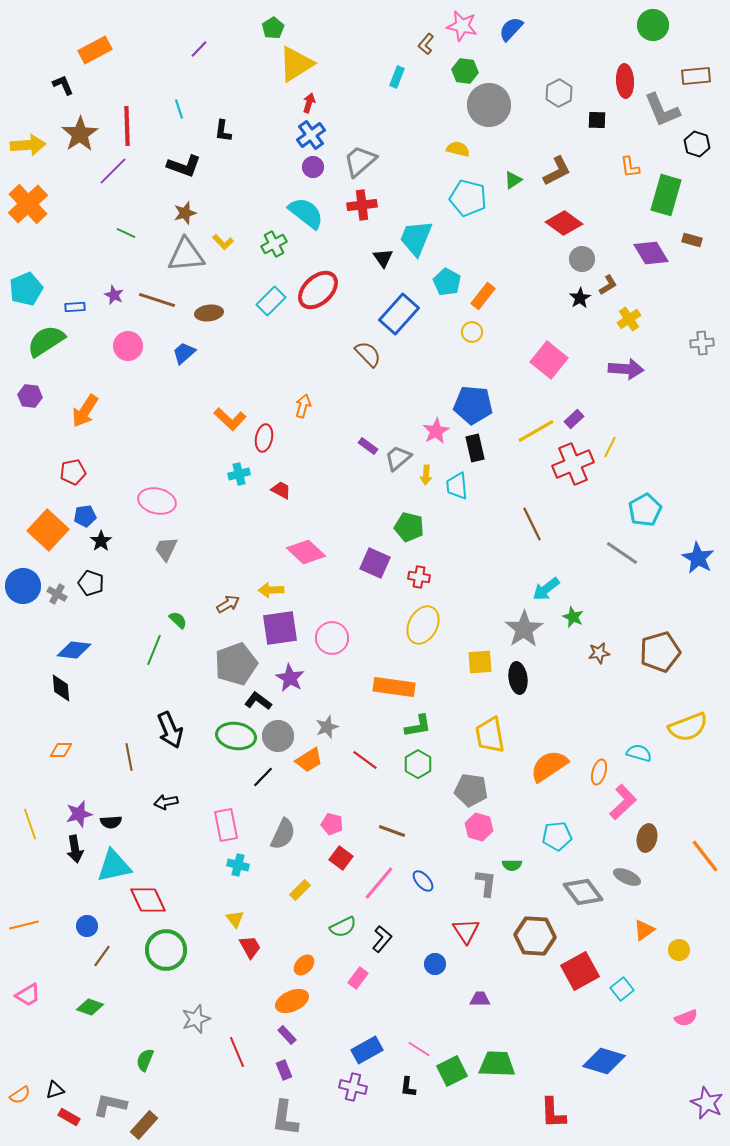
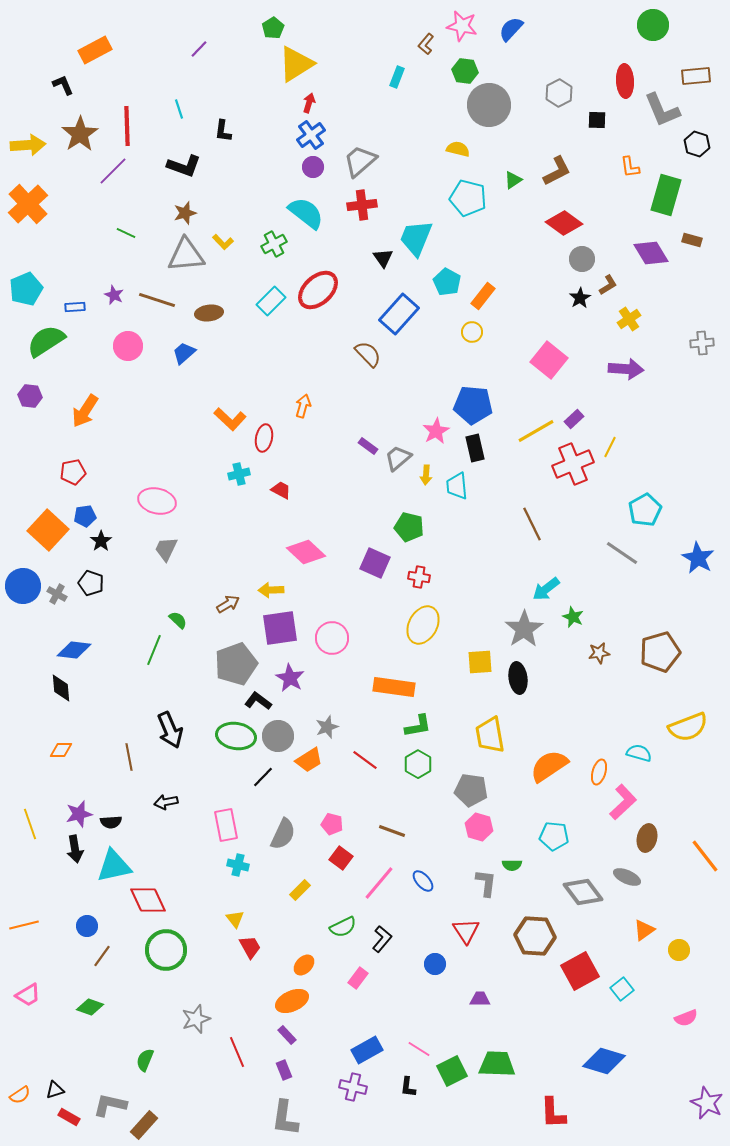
cyan pentagon at (557, 836): moved 3 px left; rotated 12 degrees clockwise
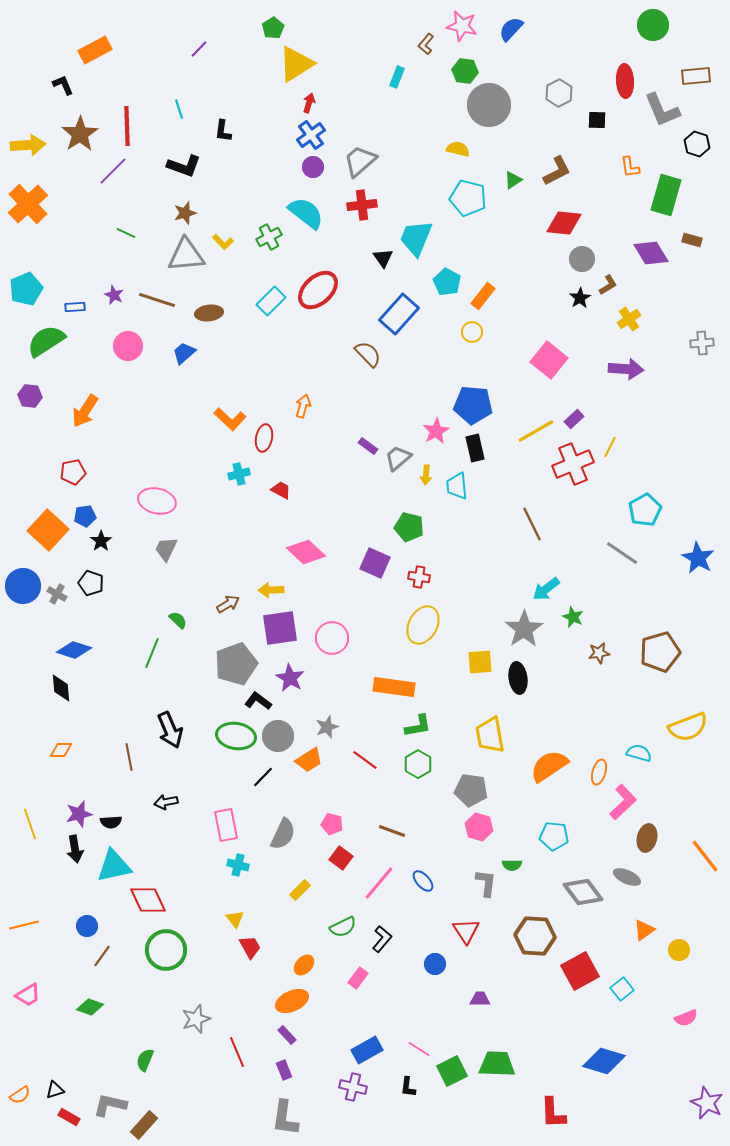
red diamond at (564, 223): rotated 30 degrees counterclockwise
green cross at (274, 244): moved 5 px left, 7 px up
blue diamond at (74, 650): rotated 12 degrees clockwise
green line at (154, 650): moved 2 px left, 3 px down
